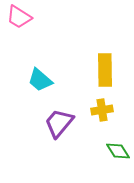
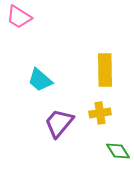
yellow cross: moved 2 px left, 3 px down
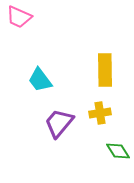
pink trapezoid: rotated 8 degrees counterclockwise
cyan trapezoid: rotated 12 degrees clockwise
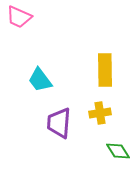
purple trapezoid: rotated 36 degrees counterclockwise
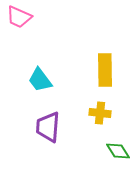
yellow cross: rotated 15 degrees clockwise
purple trapezoid: moved 11 px left, 4 px down
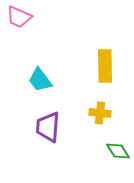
yellow rectangle: moved 4 px up
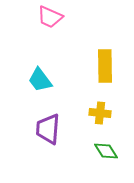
pink trapezoid: moved 31 px right
purple trapezoid: moved 2 px down
green diamond: moved 12 px left
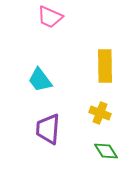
yellow cross: rotated 15 degrees clockwise
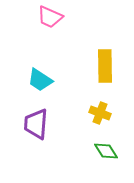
cyan trapezoid: rotated 20 degrees counterclockwise
purple trapezoid: moved 12 px left, 5 px up
